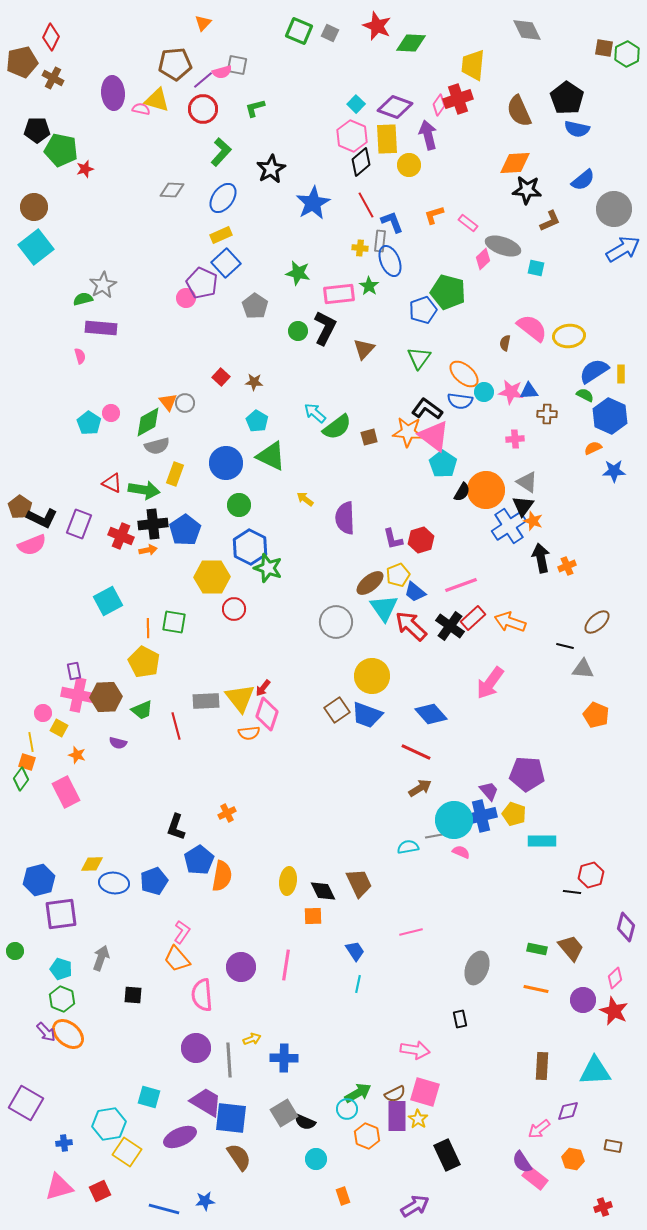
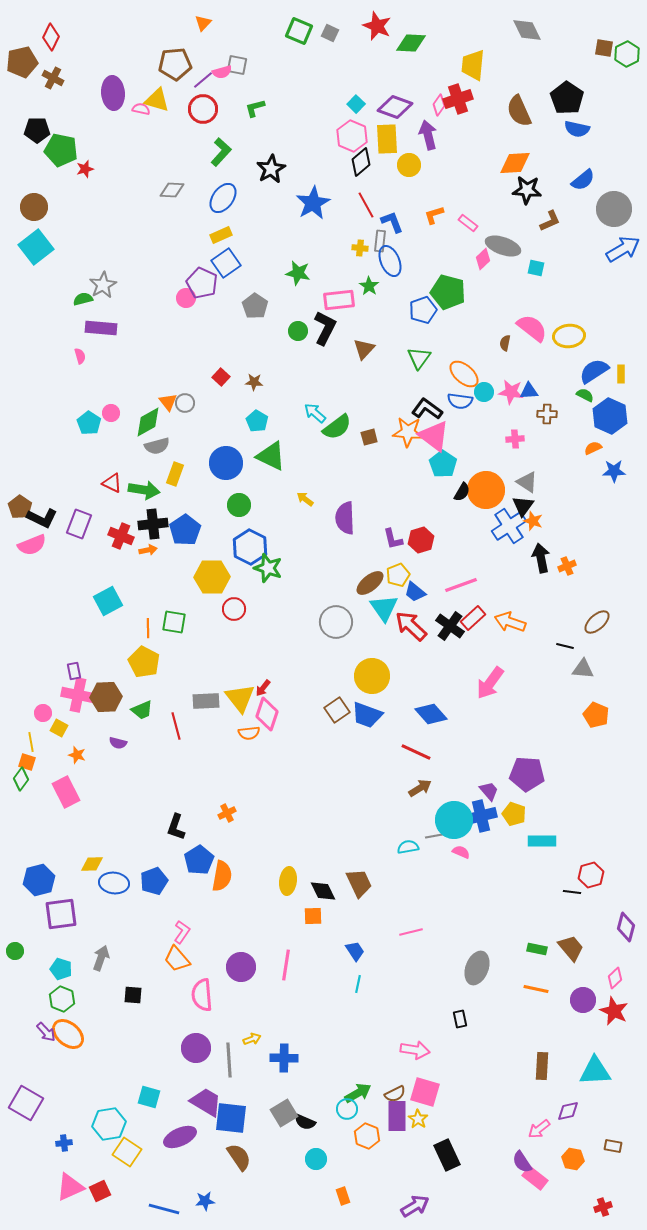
blue square at (226, 263): rotated 8 degrees clockwise
pink rectangle at (339, 294): moved 6 px down
pink triangle at (59, 1187): moved 11 px right; rotated 8 degrees counterclockwise
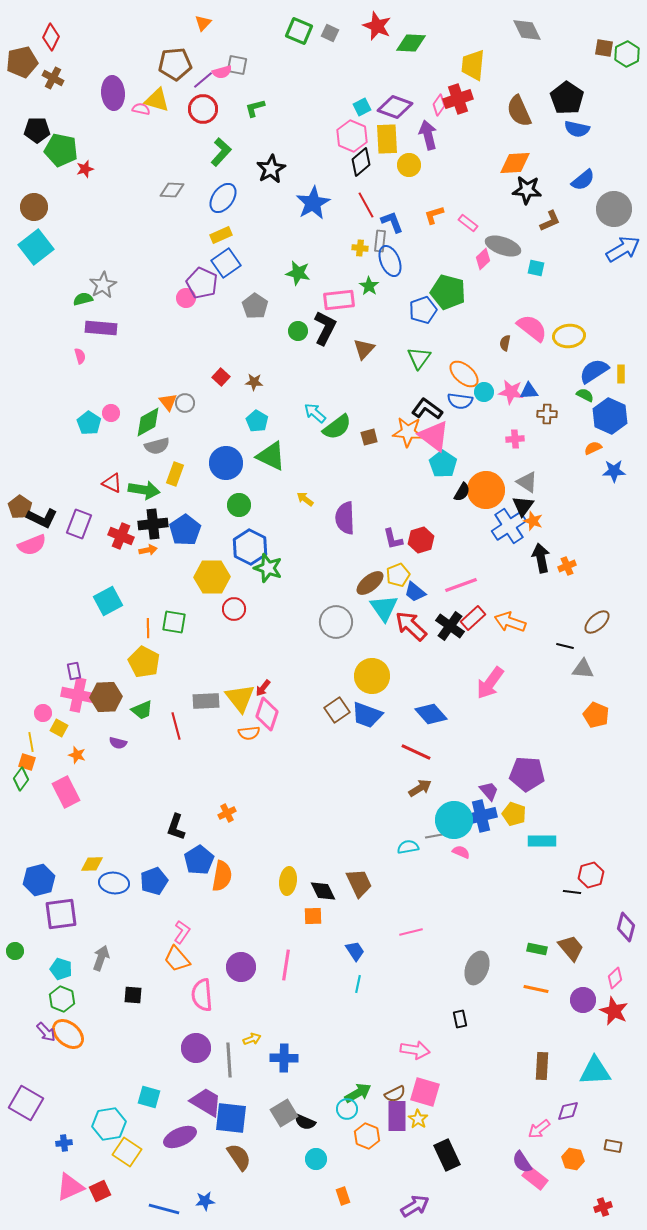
cyan square at (356, 104): moved 6 px right, 3 px down; rotated 18 degrees clockwise
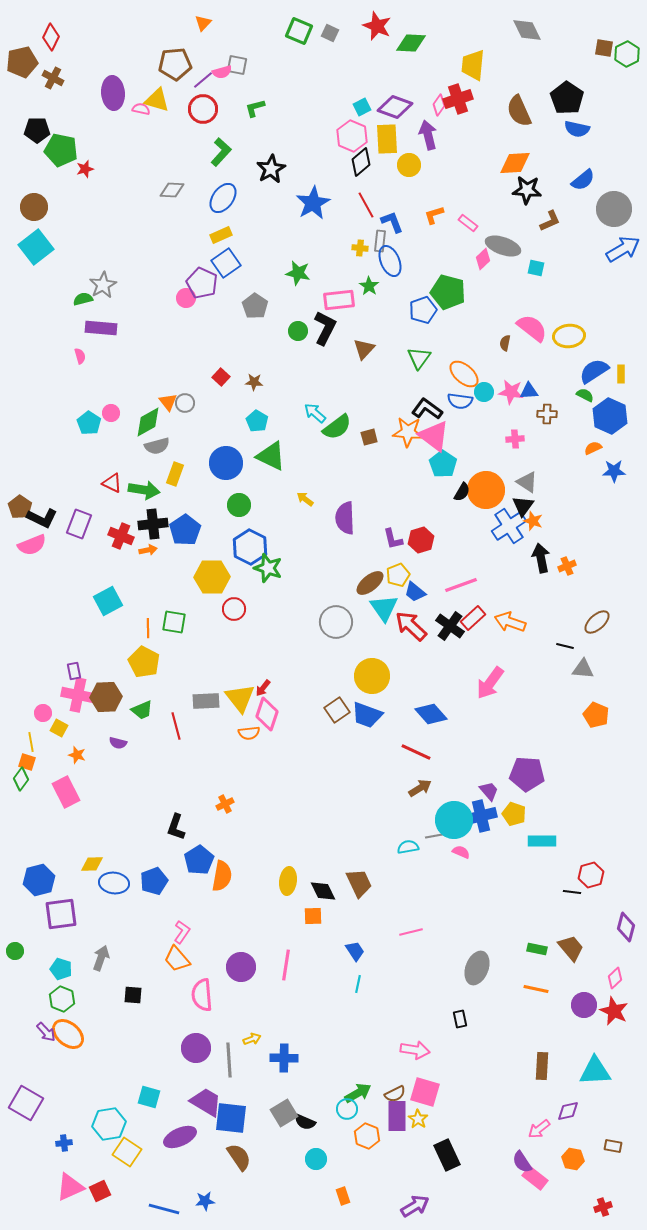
orange cross at (227, 813): moved 2 px left, 9 px up
purple circle at (583, 1000): moved 1 px right, 5 px down
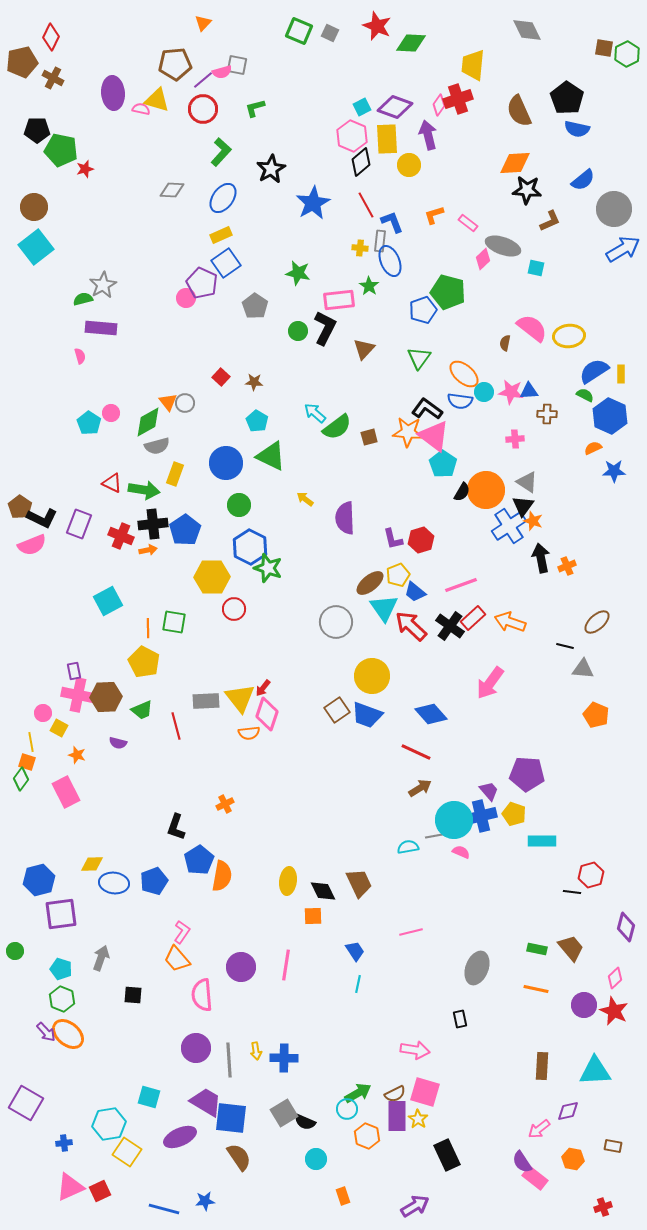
yellow arrow at (252, 1039): moved 4 px right, 12 px down; rotated 102 degrees clockwise
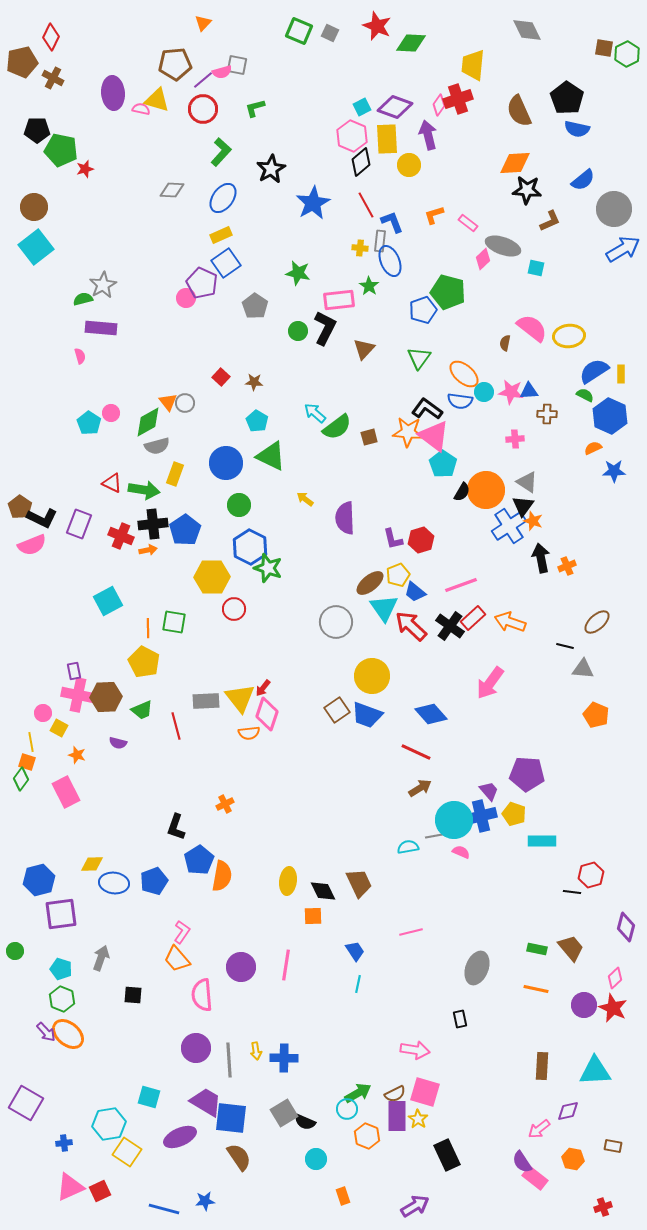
red star at (614, 1011): moved 1 px left, 3 px up
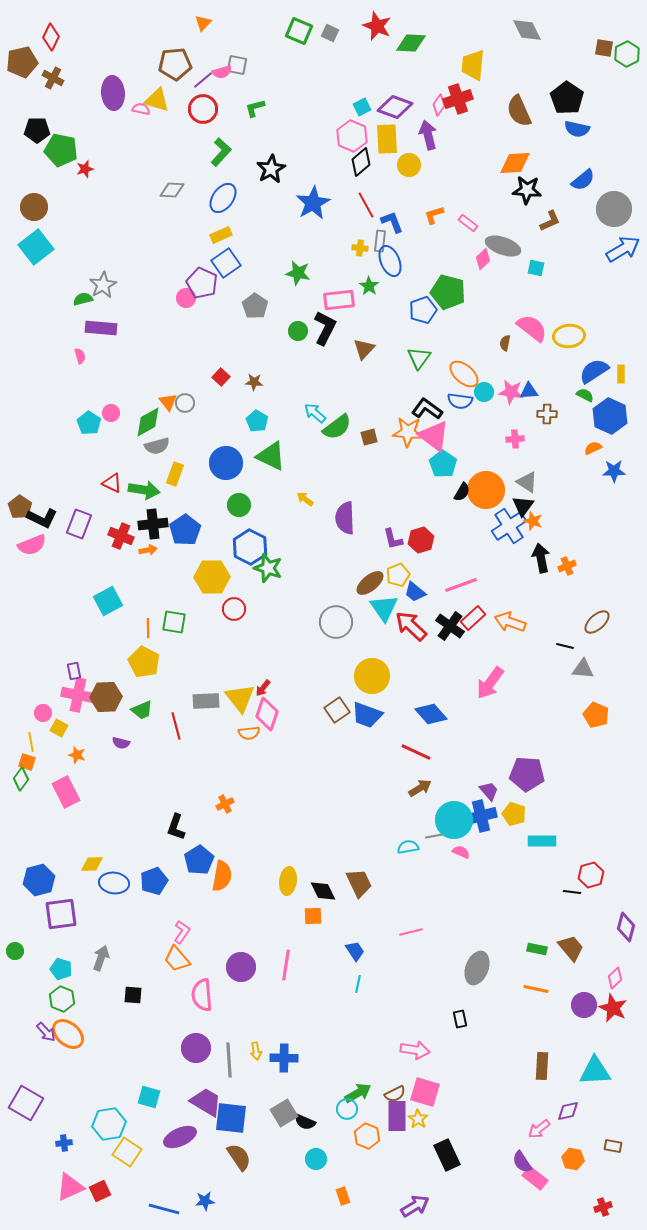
purple semicircle at (118, 743): moved 3 px right
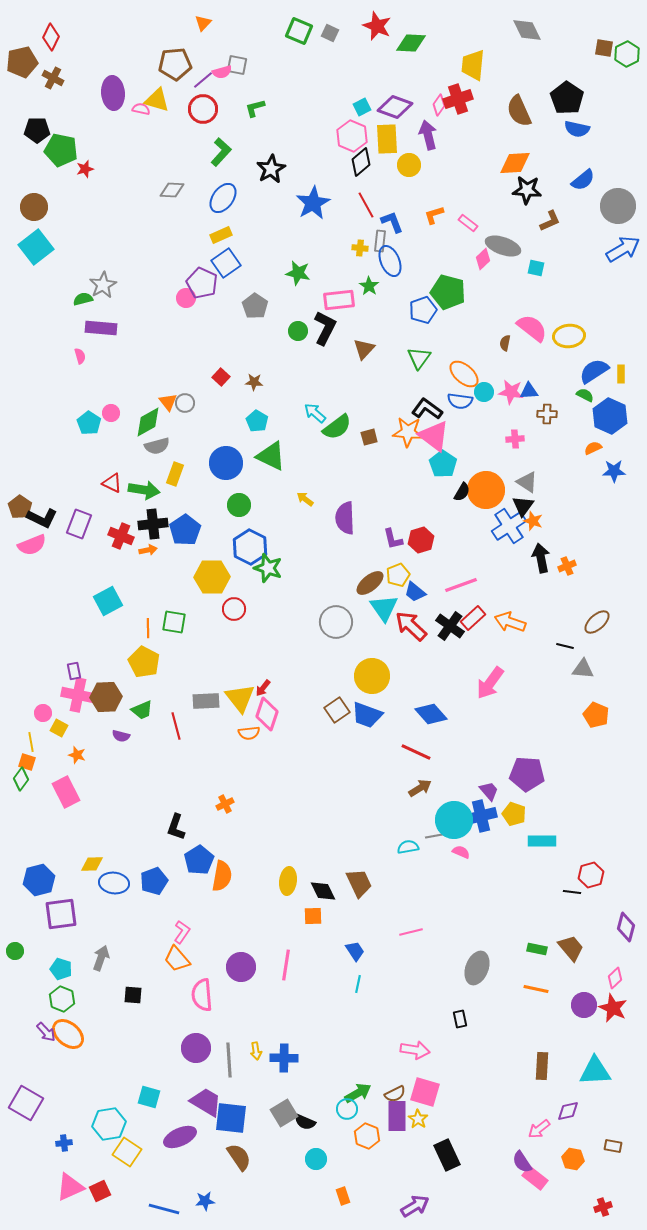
gray circle at (614, 209): moved 4 px right, 3 px up
purple semicircle at (121, 743): moved 7 px up
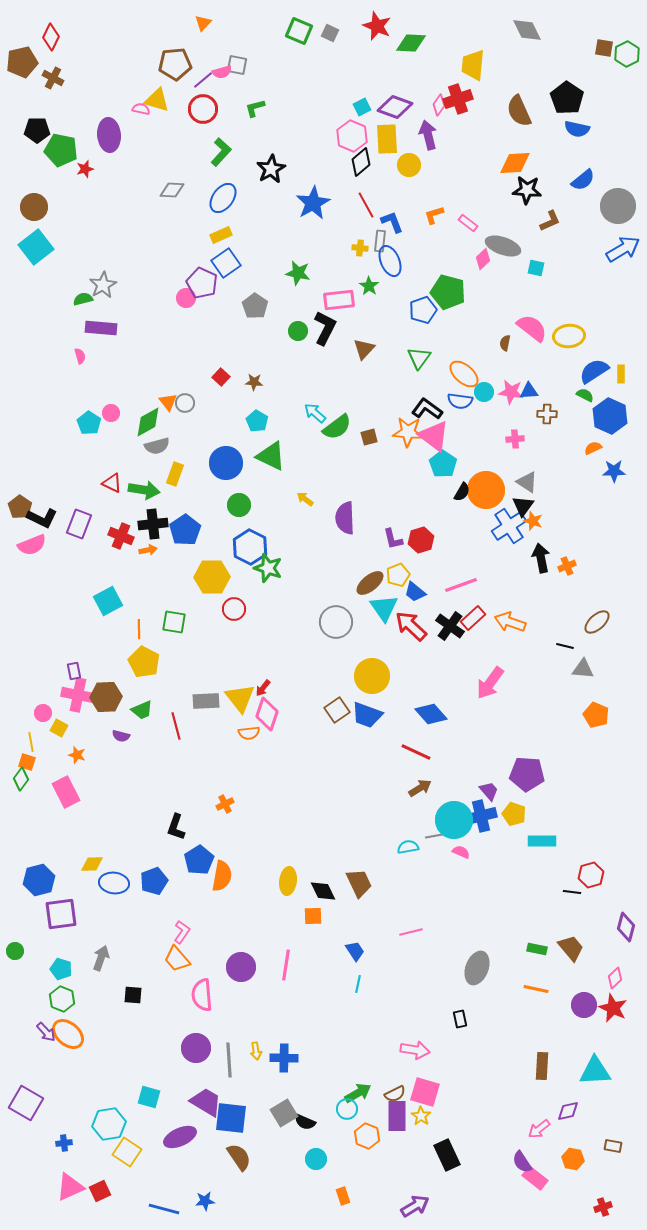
purple ellipse at (113, 93): moved 4 px left, 42 px down
orange line at (148, 628): moved 9 px left, 1 px down
yellow star at (418, 1119): moved 3 px right, 3 px up
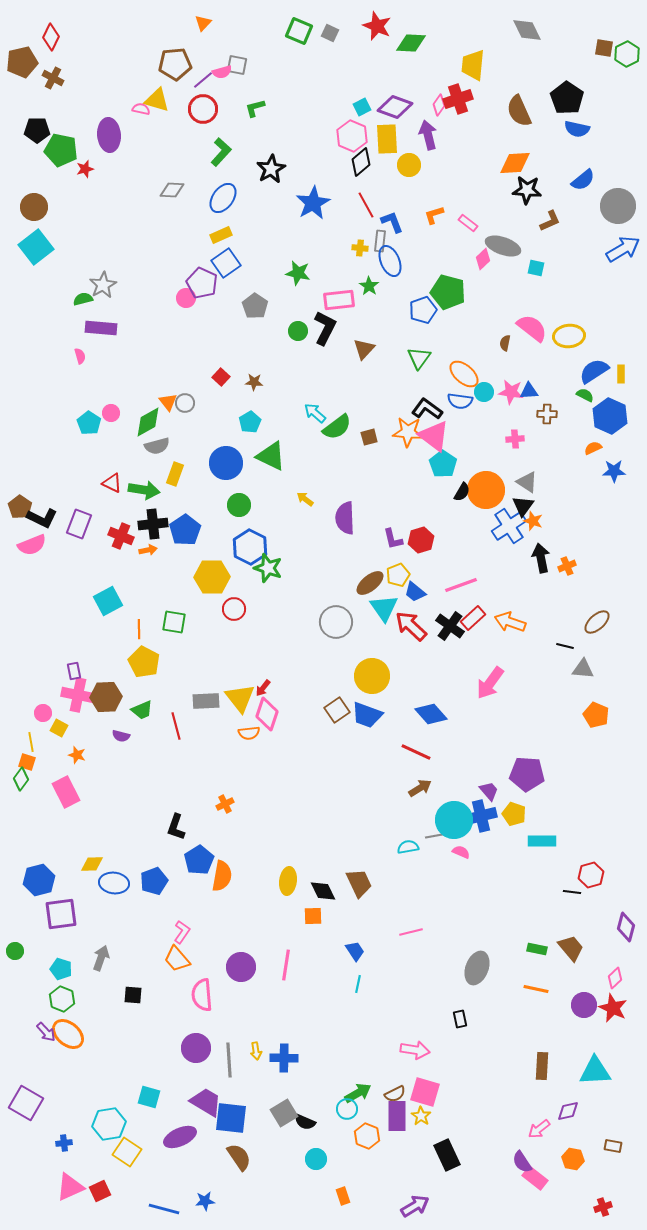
cyan pentagon at (257, 421): moved 7 px left, 1 px down; rotated 10 degrees clockwise
